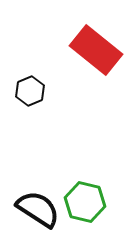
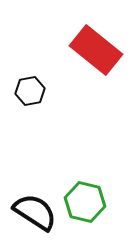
black hexagon: rotated 12 degrees clockwise
black semicircle: moved 3 px left, 3 px down
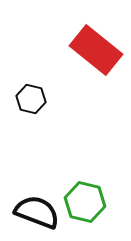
black hexagon: moved 1 px right, 8 px down; rotated 24 degrees clockwise
black semicircle: moved 2 px right; rotated 12 degrees counterclockwise
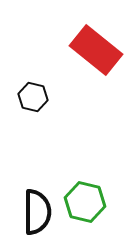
black hexagon: moved 2 px right, 2 px up
black semicircle: rotated 69 degrees clockwise
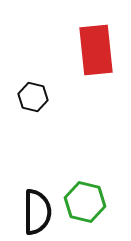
red rectangle: rotated 45 degrees clockwise
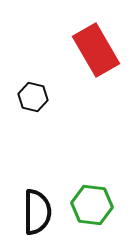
red rectangle: rotated 24 degrees counterclockwise
green hexagon: moved 7 px right, 3 px down; rotated 6 degrees counterclockwise
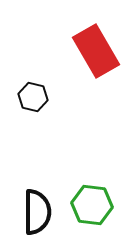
red rectangle: moved 1 px down
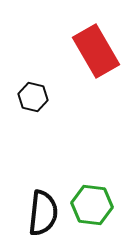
black semicircle: moved 6 px right, 1 px down; rotated 6 degrees clockwise
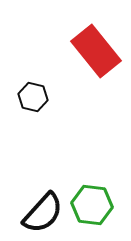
red rectangle: rotated 9 degrees counterclockwise
black semicircle: rotated 36 degrees clockwise
